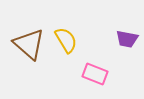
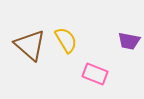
purple trapezoid: moved 2 px right, 2 px down
brown triangle: moved 1 px right, 1 px down
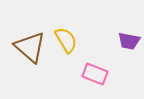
brown triangle: moved 2 px down
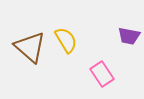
purple trapezoid: moved 5 px up
pink rectangle: moved 7 px right; rotated 35 degrees clockwise
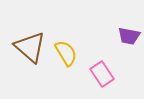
yellow semicircle: moved 13 px down
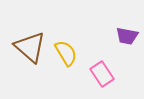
purple trapezoid: moved 2 px left
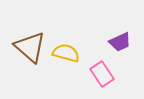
purple trapezoid: moved 7 px left, 6 px down; rotated 35 degrees counterclockwise
yellow semicircle: rotated 44 degrees counterclockwise
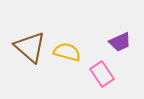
yellow semicircle: moved 1 px right, 1 px up
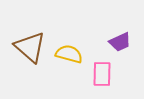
yellow semicircle: moved 2 px right, 2 px down
pink rectangle: rotated 35 degrees clockwise
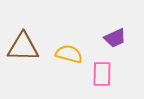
purple trapezoid: moved 5 px left, 4 px up
brown triangle: moved 7 px left; rotated 40 degrees counterclockwise
